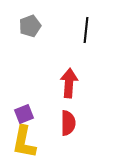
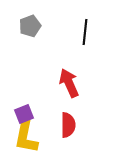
black line: moved 1 px left, 2 px down
red arrow: rotated 28 degrees counterclockwise
red semicircle: moved 2 px down
yellow L-shape: moved 2 px right, 5 px up
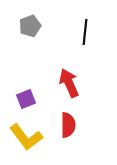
purple square: moved 2 px right, 15 px up
yellow L-shape: rotated 48 degrees counterclockwise
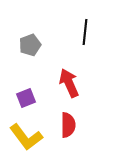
gray pentagon: moved 19 px down
purple square: moved 1 px up
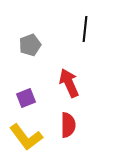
black line: moved 3 px up
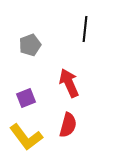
red semicircle: rotated 15 degrees clockwise
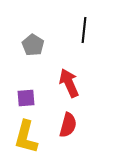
black line: moved 1 px left, 1 px down
gray pentagon: moved 3 px right; rotated 20 degrees counterclockwise
purple square: rotated 18 degrees clockwise
yellow L-shape: rotated 52 degrees clockwise
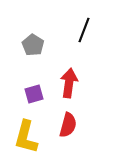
black line: rotated 15 degrees clockwise
red arrow: rotated 32 degrees clockwise
purple square: moved 8 px right, 4 px up; rotated 12 degrees counterclockwise
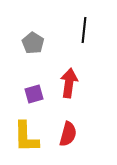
black line: rotated 15 degrees counterclockwise
gray pentagon: moved 2 px up
red semicircle: moved 9 px down
yellow L-shape: rotated 16 degrees counterclockwise
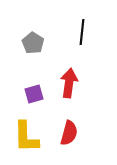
black line: moved 2 px left, 2 px down
red semicircle: moved 1 px right, 1 px up
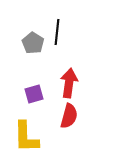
black line: moved 25 px left
red semicircle: moved 17 px up
